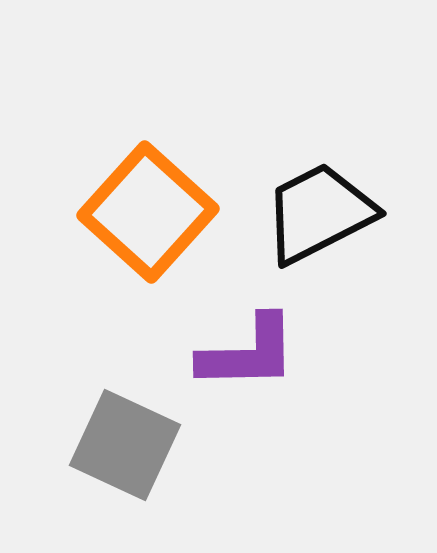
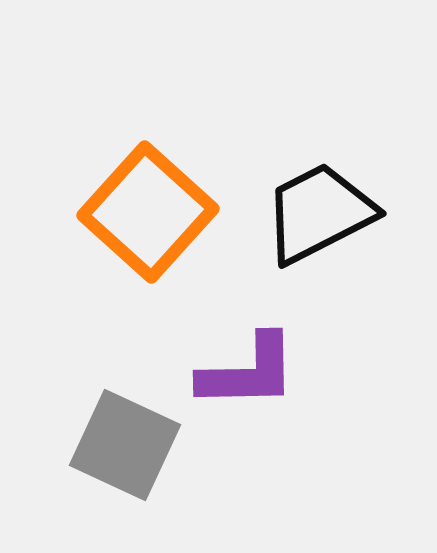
purple L-shape: moved 19 px down
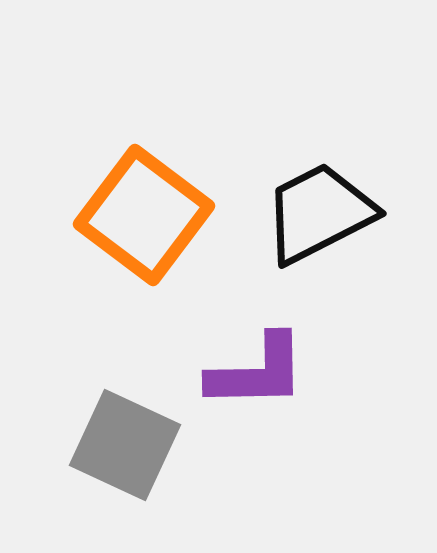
orange square: moved 4 px left, 3 px down; rotated 5 degrees counterclockwise
purple L-shape: moved 9 px right
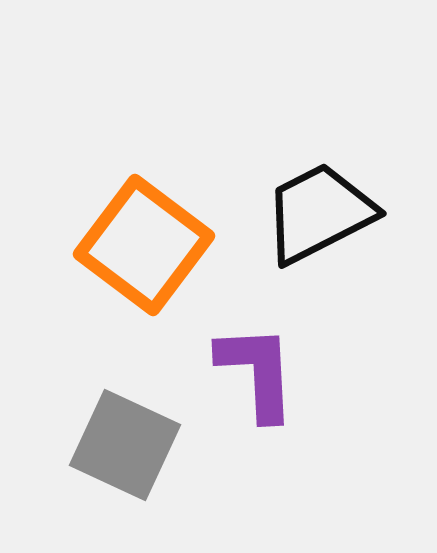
orange square: moved 30 px down
purple L-shape: rotated 92 degrees counterclockwise
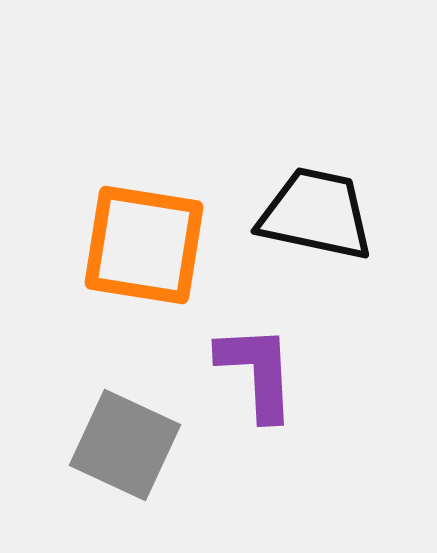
black trapezoid: moved 3 px left, 1 px down; rotated 39 degrees clockwise
orange square: rotated 28 degrees counterclockwise
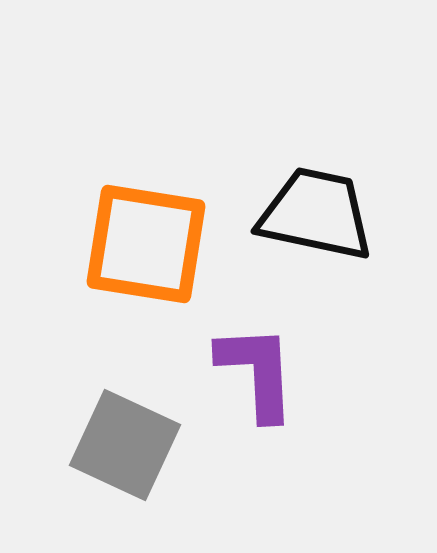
orange square: moved 2 px right, 1 px up
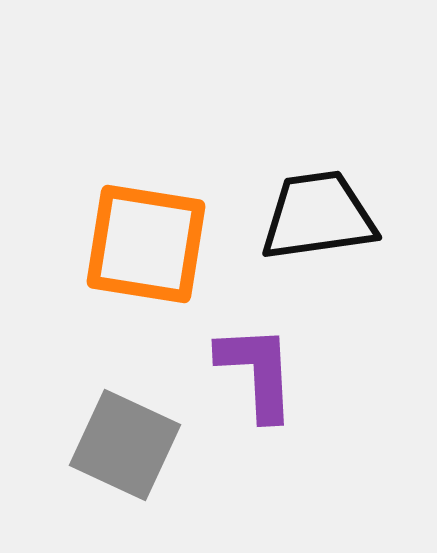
black trapezoid: moved 2 px right, 2 px down; rotated 20 degrees counterclockwise
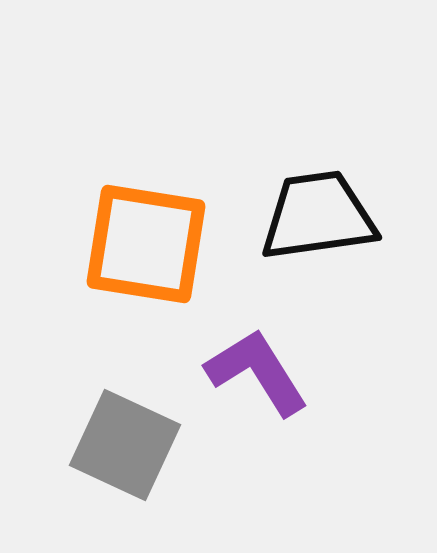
purple L-shape: rotated 29 degrees counterclockwise
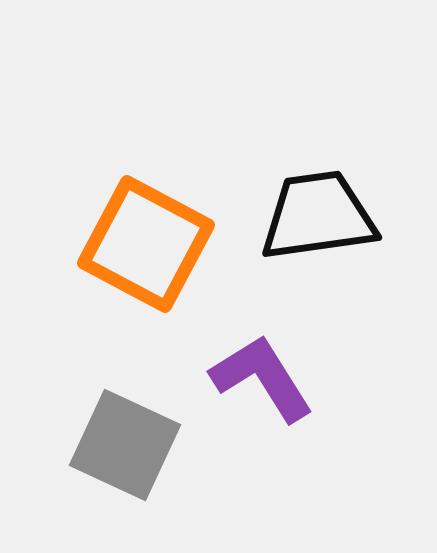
orange square: rotated 19 degrees clockwise
purple L-shape: moved 5 px right, 6 px down
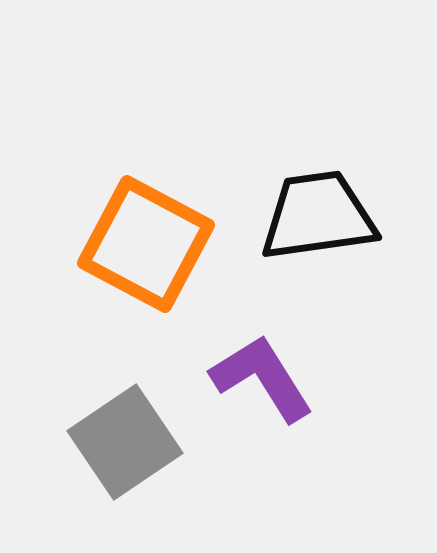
gray square: moved 3 px up; rotated 31 degrees clockwise
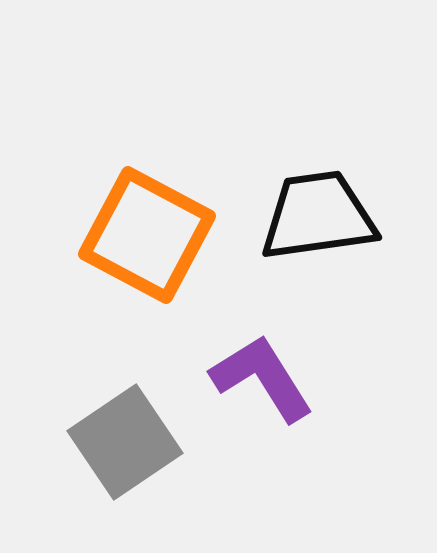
orange square: moved 1 px right, 9 px up
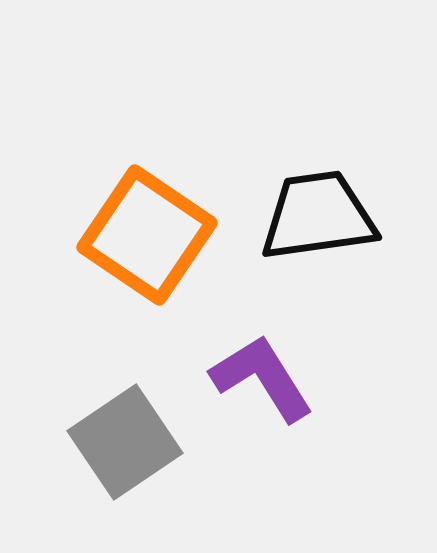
orange square: rotated 6 degrees clockwise
